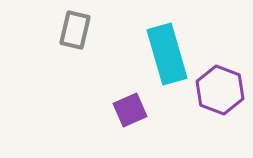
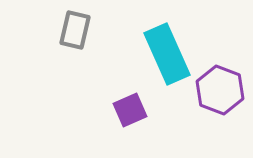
cyan rectangle: rotated 8 degrees counterclockwise
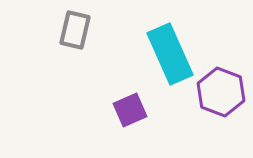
cyan rectangle: moved 3 px right
purple hexagon: moved 1 px right, 2 px down
